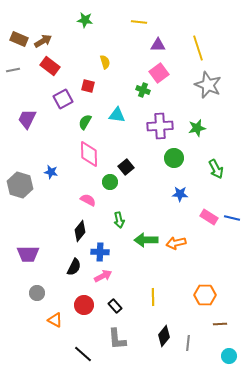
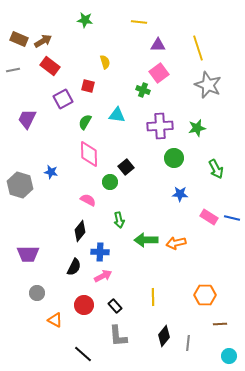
gray L-shape at (117, 339): moved 1 px right, 3 px up
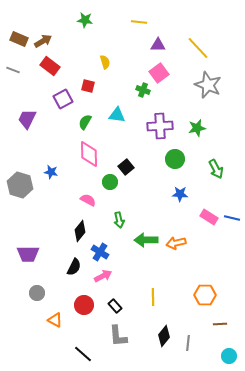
yellow line at (198, 48): rotated 25 degrees counterclockwise
gray line at (13, 70): rotated 32 degrees clockwise
green circle at (174, 158): moved 1 px right, 1 px down
blue cross at (100, 252): rotated 30 degrees clockwise
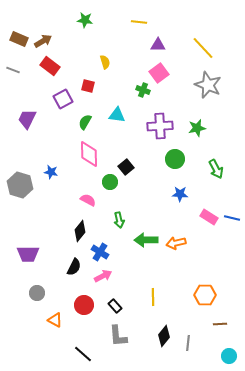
yellow line at (198, 48): moved 5 px right
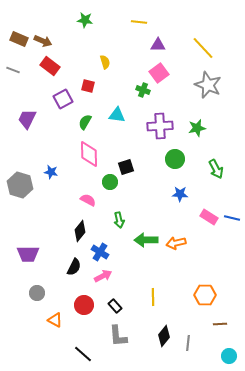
brown arrow at (43, 41): rotated 54 degrees clockwise
black square at (126, 167): rotated 21 degrees clockwise
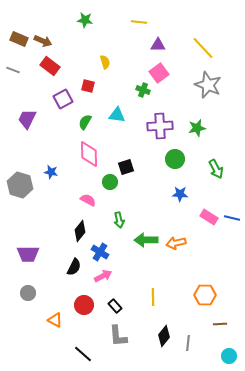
gray circle at (37, 293): moved 9 px left
